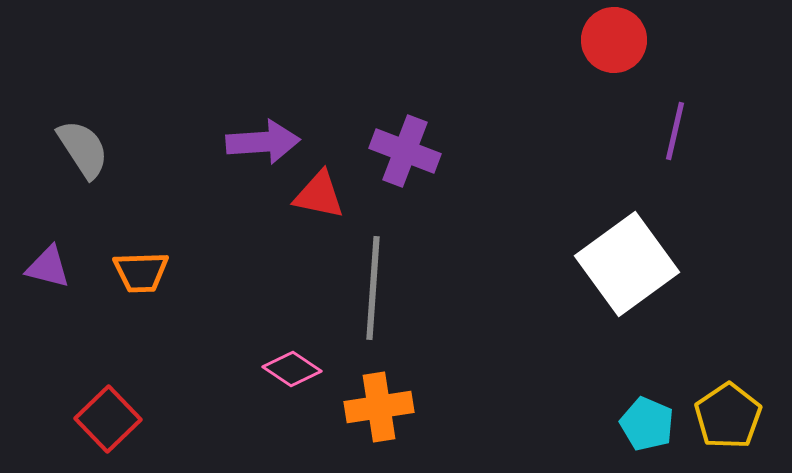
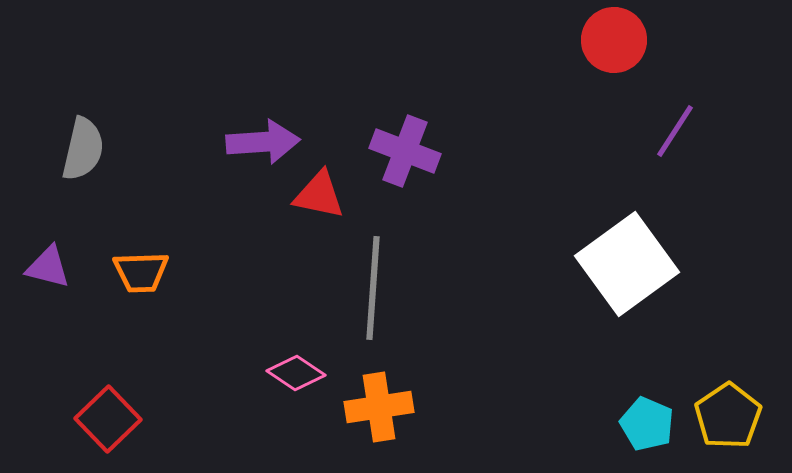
purple line: rotated 20 degrees clockwise
gray semicircle: rotated 46 degrees clockwise
pink diamond: moved 4 px right, 4 px down
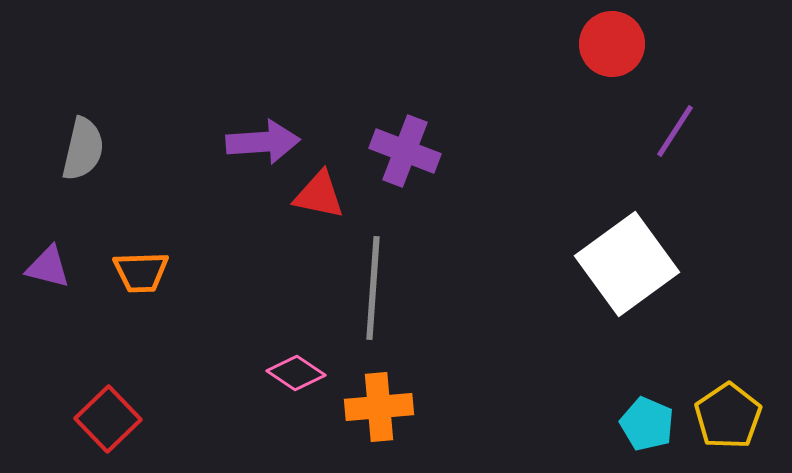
red circle: moved 2 px left, 4 px down
orange cross: rotated 4 degrees clockwise
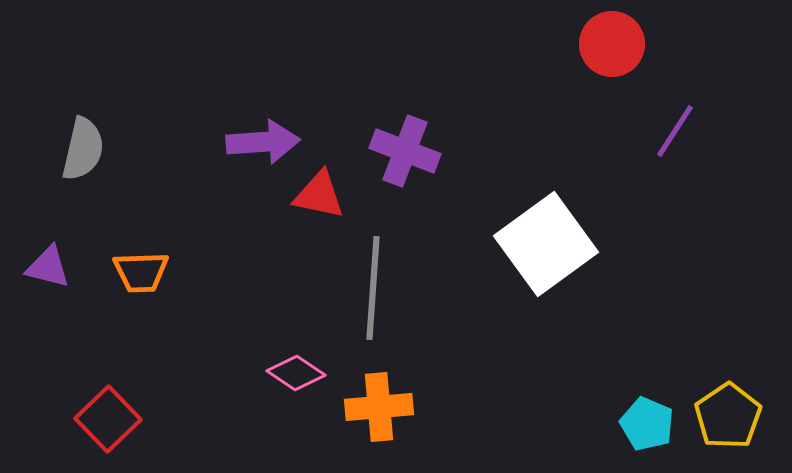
white square: moved 81 px left, 20 px up
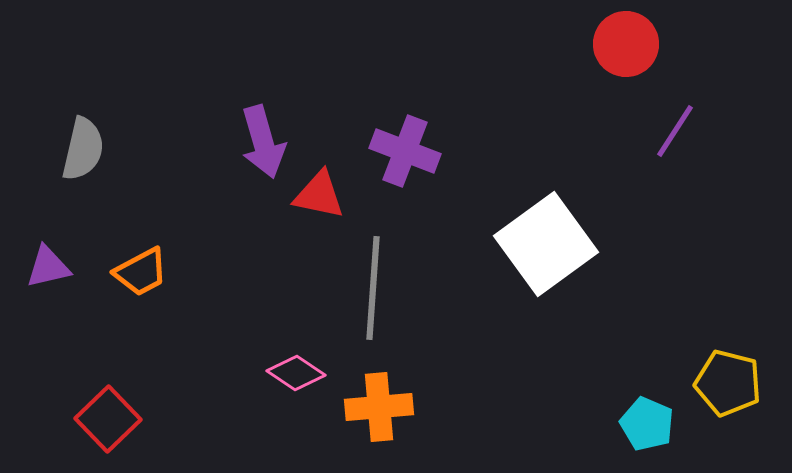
red circle: moved 14 px right
purple arrow: rotated 78 degrees clockwise
purple triangle: rotated 27 degrees counterclockwise
orange trapezoid: rotated 26 degrees counterclockwise
yellow pentagon: moved 33 px up; rotated 24 degrees counterclockwise
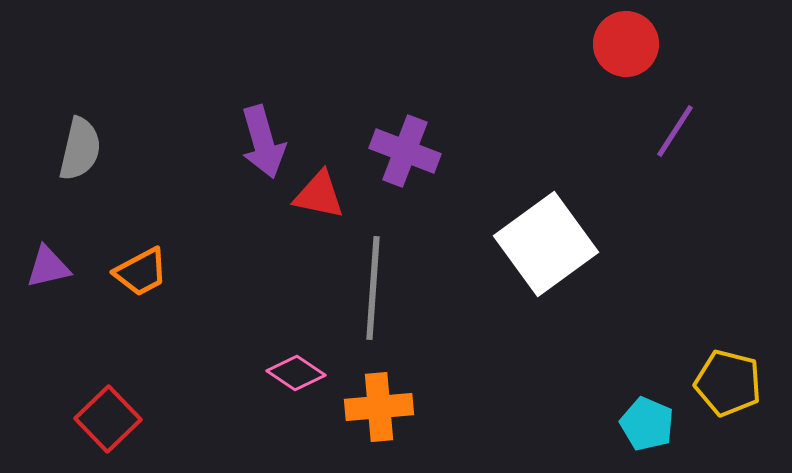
gray semicircle: moved 3 px left
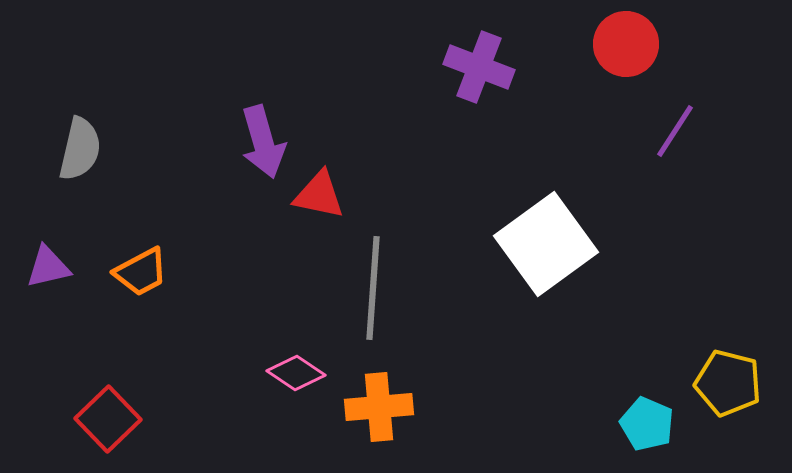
purple cross: moved 74 px right, 84 px up
